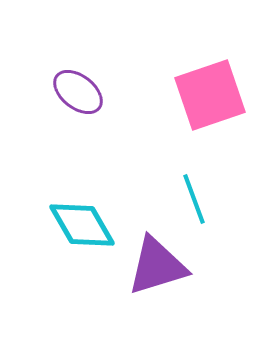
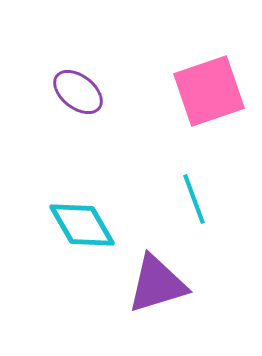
pink square: moved 1 px left, 4 px up
purple triangle: moved 18 px down
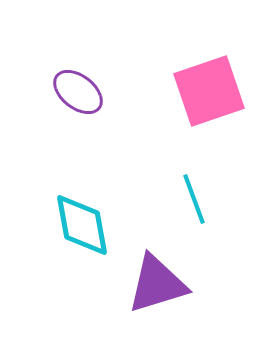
cyan diamond: rotated 20 degrees clockwise
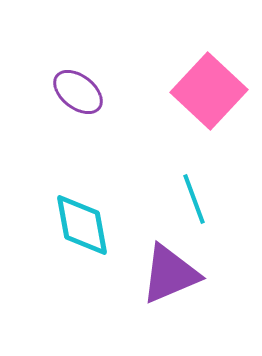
pink square: rotated 28 degrees counterclockwise
purple triangle: moved 13 px right, 10 px up; rotated 6 degrees counterclockwise
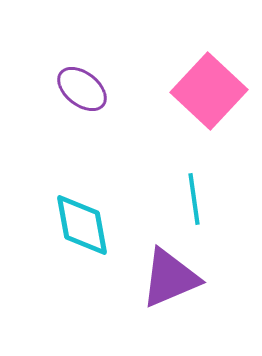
purple ellipse: moved 4 px right, 3 px up
cyan line: rotated 12 degrees clockwise
purple triangle: moved 4 px down
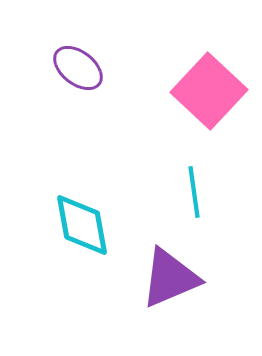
purple ellipse: moved 4 px left, 21 px up
cyan line: moved 7 px up
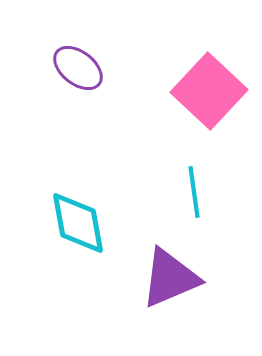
cyan diamond: moved 4 px left, 2 px up
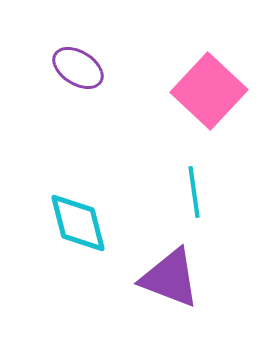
purple ellipse: rotated 6 degrees counterclockwise
cyan diamond: rotated 4 degrees counterclockwise
purple triangle: rotated 44 degrees clockwise
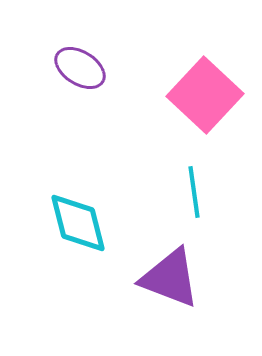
purple ellipse: moved 2 px right
pink square: moved 4 px left, 4 px down
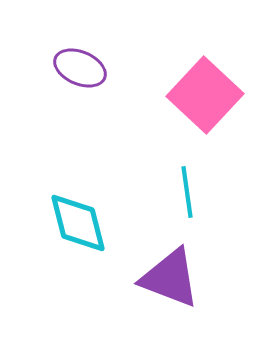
purple ellipse: rotated 9 degrees counterclockwise
cyan line: moved 7 px left
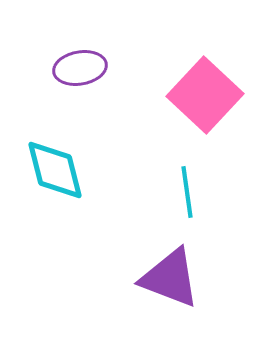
purple ellipse: rotated 33 degrees counterclockwise
cyan diamond: moved 23 px left, 53 px up
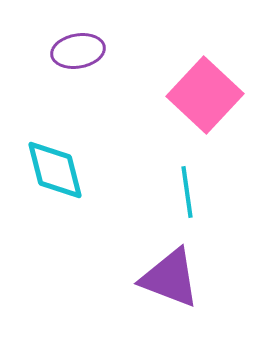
purple ellipse: moved 2 px left, 17 px up
